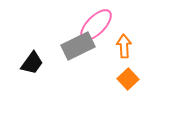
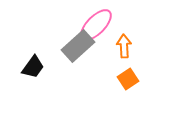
gray rectangle: rotated 16 degrees counterclockwise
black trapezoid: moved 1 px right, 4 px down
orange square: rotated 10 degrees clockwise
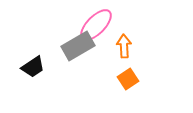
gray rectangle: rotated 12 degrees clockwise
black trapezoid: rotated 20 degrees clockwise
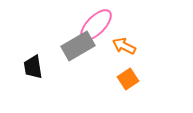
orange arrow: rotated 60 degrees counterclockwise
black trapezoid: rotated 115 degrees clockwise
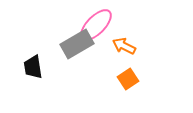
gray rectangle: moved 1 px left, 2 px up
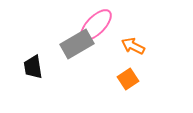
orange arrow: moved 9 px right
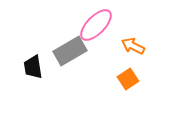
gray rectangle: moved 7 px left, 7 px down
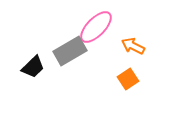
pink ellipse: moved 2 px down
black trapezoid: rotated 125 degrees counterclockwise
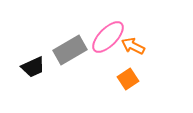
pink ellipse: moved 12 px right, 10 px down
gray rectangle: moved 1 px up
black trapezoid: rotated 20 degrees clockwise
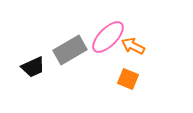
orange square: rotated 35 degrees counterclockwise
